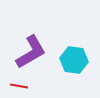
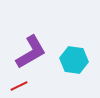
red line: rotated 36 degrees counterclockwise
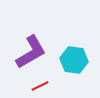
red line: moved 21 px right
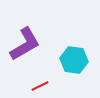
purple L-shape: moved 6 px left, 8 px up
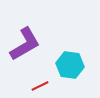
cyan hexagon: moved 4 px left, 5 px down
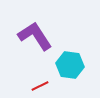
purple L-shape: moved 10 px right, 8 px up; rotated 93 degrees counterclockwise
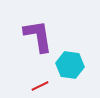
purple L-shape: moved 3 px right; rotated 24 degrees clockwise
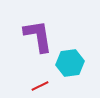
cyan hexagon: moved 2 px up; rotated 16 degrees counterclockwise
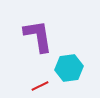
cyan hexagon: moved 1 px left, 5 px down
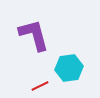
purple L-shape: moved 4 px left, 1 px up; rotated 6 degrees counterclockwise
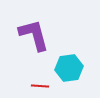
red line: rotated 30 degrees clockwise
